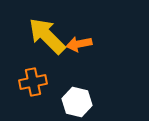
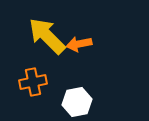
white hexagon: rotated 24 degrees counterclockwise
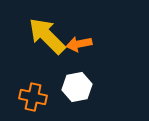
orange cross: moved 15 px down; rotated 24 degrees clockwise
white hexagon: moved 15 px up
